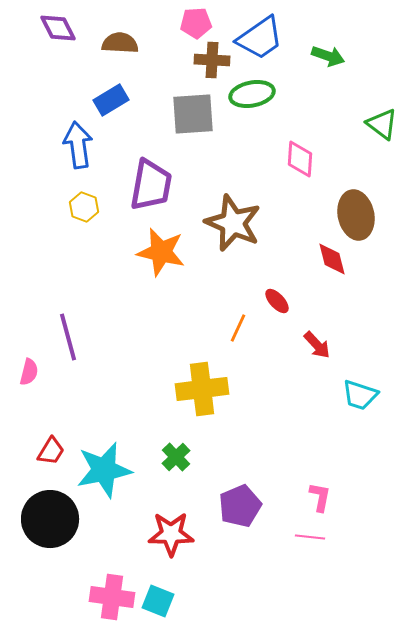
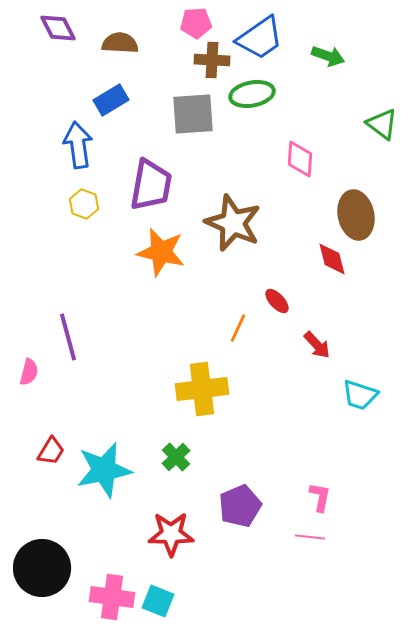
yellow hexagon: moved 3 px up
black circle: moved 8 px left, 49 px down
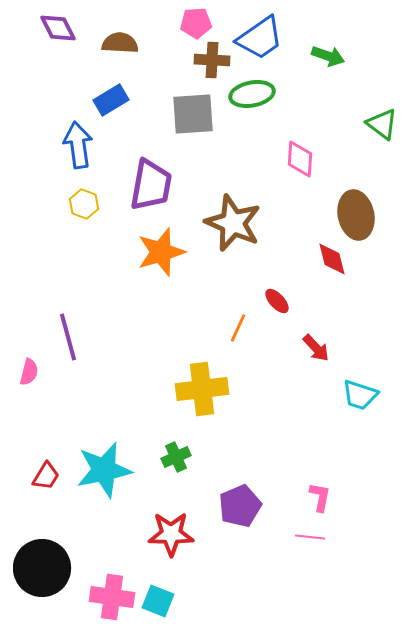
orange star: rotated 30 degrees counterclockwise
red arrow: moved 1 px left, 3 px down
red trapezoid: moved 5 px left, 25 px down
green cross: rotated 20 degrees clockwise
